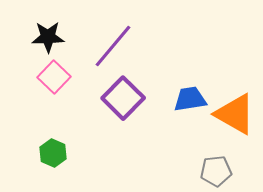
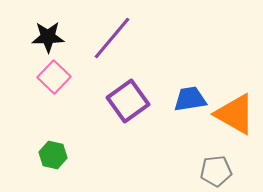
purple line: moved 1 px left, 8 px up
purple square: moved 5 px right, 3 px down; rotated 9 degrees clockwise
green hexagon: moved 2 px down; rotated 12 degrees counterclockwise
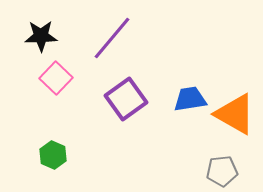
black star: moved 7 px left, 1 px up
pink square: moved 2 px right, 1 px down
purple square: moved 2 px left, 2 px up
green hexagon: rotated 12 degrees clockwise
gray pentagon: moved 6 px right
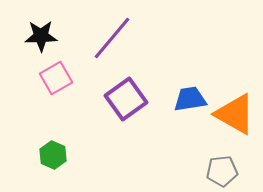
pink square: rotated 16 degrees clockwise
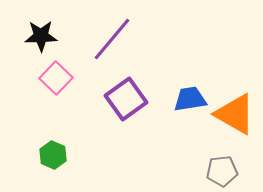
purple line: moved 1 px down
pink square: rotated 16 degrees counterclockwise
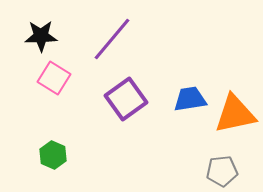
pink square: moved 2 px left; rotated 12 degrees counterclockwise
orange triangle: rotated 42 degrees counterclockwise
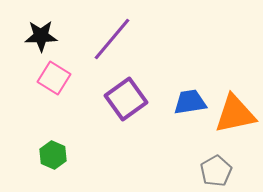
blue trapezoid: moved 3 px down
gray pentagon: moved 6 px left; rotated 24 degrees counterclockwise
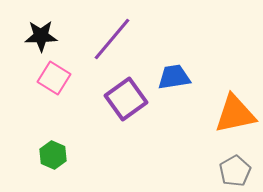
blue trapezoid: moved 16 px left, 25 px up
gray pentagon: moved 19 px right
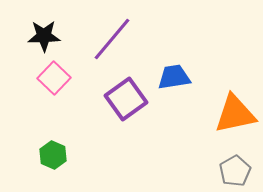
black star: moved 3 px right
pink square: rotated 12 degrees clockwise
